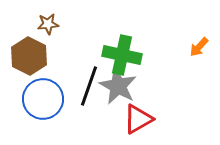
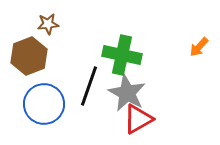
brown hexagon: rotated 12 degrees clockwise
gray star: moved 9 px right, 7 px down
blue circle: moved 1 px right, 5 px down
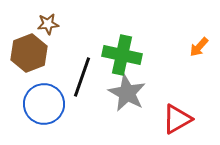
brown hexagon: moved 3 px up
black line: moved 7 px left, 9 px up
red triangle: moved 39 px right
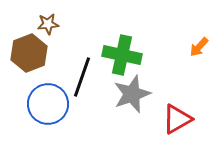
gray star: moved 5 px right, 1 px down; rotated 24 degrees clockwise
blue circle: moved 4 px right
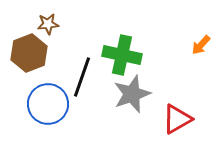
orange arrow: moved 2 px right, 2 px up
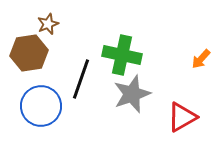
brown star: rotated 15 degrees counterclockwise
orange arrow: moved 14 px down
brown hexagon: rotated 12 degrees clockwise
black line: moved 1 px left, 2 px down
blue circle: moved 7 px left, 2 px down
red triangle: moved 5 px right, 2 px up
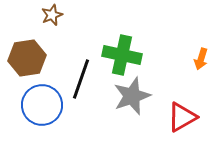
brown star: moved 4 px right, 9 px up
brown hexagon: moved 2 px left, 5 px down
orange arrow: rotated 25 degrees counterclockwise
gray star: moved 2 px down
blue circle: moved 1 px right, 1 px up
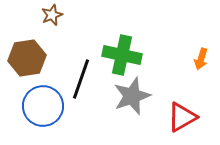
blue circle: moved 1 px right, 1 px down
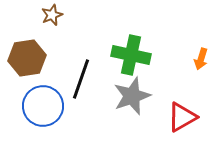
green cross: moved 9 px right
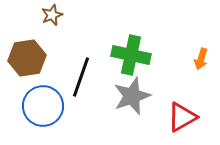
black line: moved 2 px up
